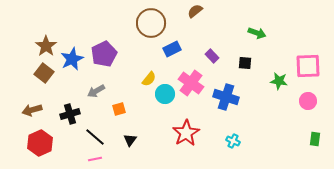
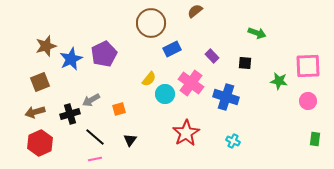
brown star: rotated 20 degrees clockwise
blue star: moved 1 px left
brown square: moved 4 px left, 9 px down; rotated 30 degrees clockwise
gray arrow: moved 5 px left, 9 px down
brown arrow: moved 3 px right, 2 px down
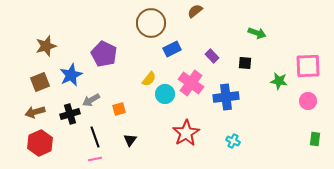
purple pentagon: rotated 20 degrees counterclockwise
blue star: moved 16 px down
blue cross: rotated 25 degrees counterclockwise
black line: rotated 30 degrees clockwise
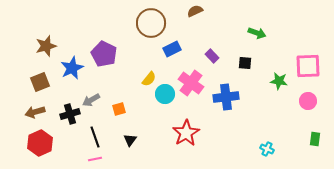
brown semicircle: rotated 14 degrees clockwise
blue star: moved 1 px right, 7 px up
cyan cross: moved 34 px right, 8 px down
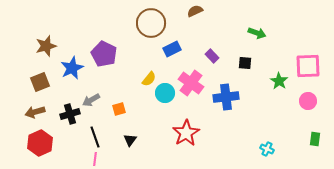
green star: rotated 24 degrees clockwise
cyan circle: moved 1 px up
pink line: rotated 72 degrees counterclockwise
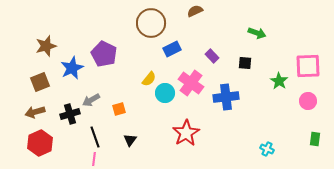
pink line: moved 1 px left
